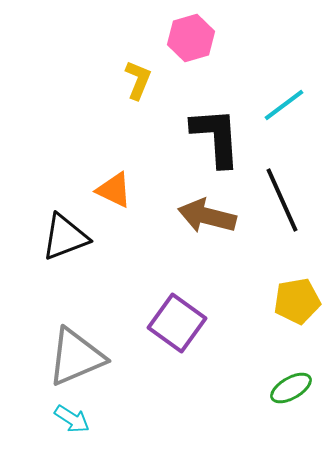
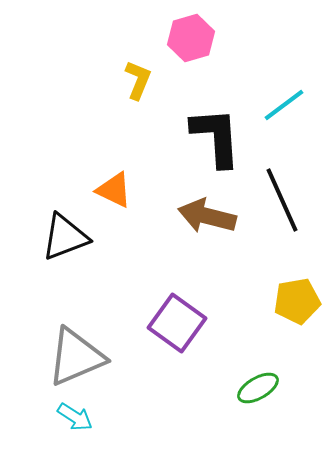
green ellipse: moved 33 px left
cyan arrow: moved 3 px right, 2 px up
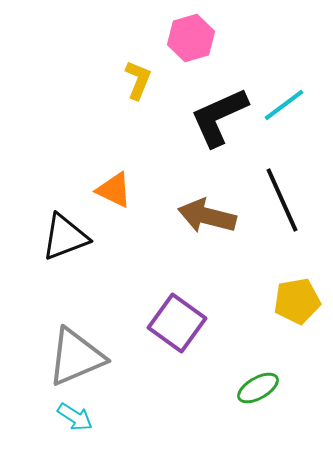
black L-shape: moved 3 px right, 20 px up; rotated 110 degrees counterclockwise
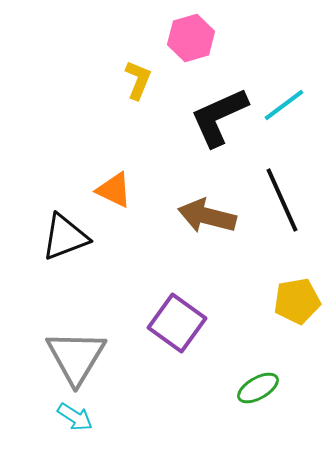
gray triangle: rotated 36 degrees counterclockwise
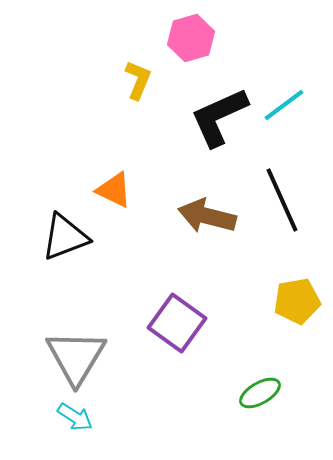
green ellipse: moved 2 px right, 5 px down
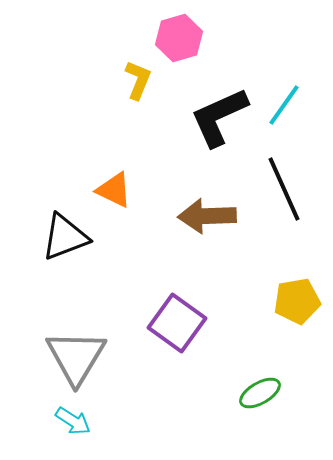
pink hexagon: moved 12 px left
cyan line: rotated 18 degrees counterclockwise
black line: moved 2 px right, 11 px up
brown arrow: rotated 16 degrees counterclockwise
cyan arrow: moved 2 px left, 4 px down
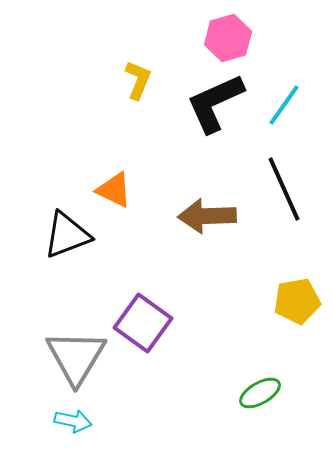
pink hexagon: moved 49 px right
black L-shape: moved 4 px left, 14 px up
black triangle: moved 2 px right, 2 px up
purple square: moved 34 px left
cyan arrow: rotated 21 degrees counterclockwise
